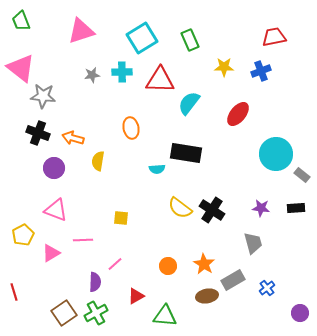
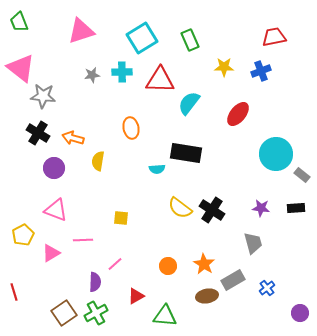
green trapezoid at (21, 21): moved 2 px left, 1 px down
black cross at (38, 133): rotated 10 degrees clockwise
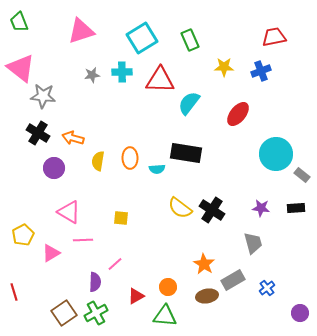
orange ellipse at (131, 128): moved 1 px left, 30 px down; rotated 10 degrees clockwise
pink triangle at (56, 210): moved 13 px right, 2 px down; rotated 10 degrees clockwise
orange circle at (168, 266): moved 21 px down
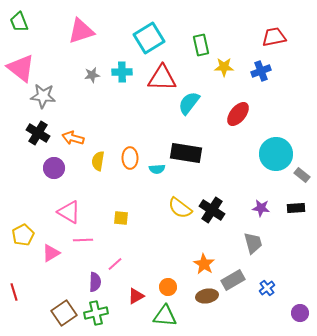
cyan square at (142, 38): moved 7 px right
green rectangle at (190, 40): moved 11 px right, 5 px down; rotated 10 degrees clockwise
red triangle at (160, 80): moved 2 px right, 2 px up
green cross at (96, 313): rotated 15 degrees clockwise
